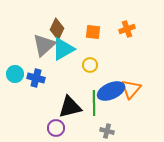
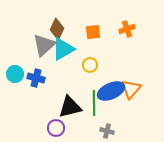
orange square: rotated 14 degrees counterclockwise
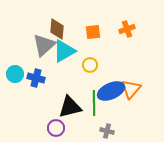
brown diamond: rotated 20 degrees counterclockwise
cyan triangle: moved 1 px right, 2 px down
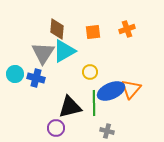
gray triangle: moved 1 px left, 8 px down; rotated 15 degrees counterclockwise
yellow circle: moved 7 px down
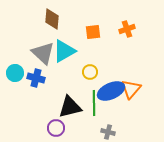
brown diamond: moved 5 px left, 10 px up
gray triangle: rotated 20 degrees counterclockwise
cyan circle: moved 1 px up
gray cross: moved 1 px right, 1 px down
